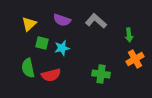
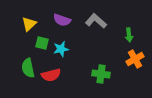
cyan star: moved 1 px left, 1 px down
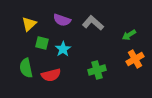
gray L-shape: moved 3 px left, 2 px down
green arrow: rotated 64 degrees clockwise
cyan star: moved 2 px right; rotated 21 degrees counterclockwise
green semicircle: moved 2 px left
green cross: moved 4 px left, 4 px up; rotated 24 degrees counterclockwise
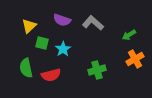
yellow triangle: moved 2 px down
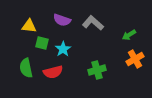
yellow triangle: rotated 49 degrees clockwise
red semicircle: moved 2 px right, 3 px up
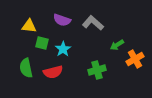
green arrow: moved 12 px left, 10 px down
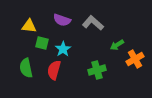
red semicircle: moved 1 px right, 2 px up; rotated 120 degrees clockwise
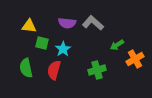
purple semicircle: moved 5 px right, 3 px down; rotated 12 degrees counterclockwise
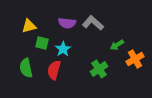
yellow triangle: rotated 21 degrees counterclockwise
green cross: moved 2 px right, 1 px up; rotated 18 degrees counterclockwise
